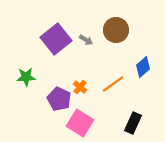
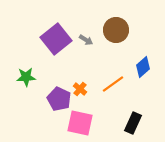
orange cross: moved 2 px down
pink square: rotated 20 degrees counterclockwise
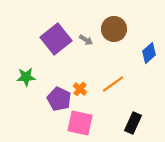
brown circle: moved 2 px left, 1 px up
blue diamond: moved 6 px right, 14 px up
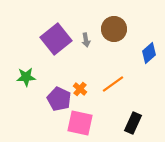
gray arrow: rotated 48 degrees clockwise
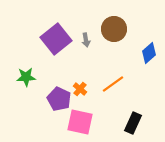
pink square: moved 1 px up
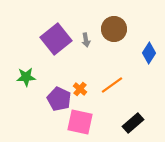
blue diamond: rotated 15 degrees counterclockwise
orange line: moved 1 px left, 1 px down
black rectangle: rotated 25 degrees clockwise
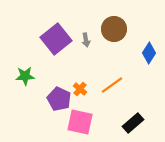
green star: moved 1 px left, 1 px up
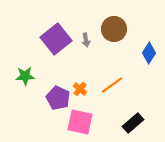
purple pentagon: moved 1 px left, 1 px up
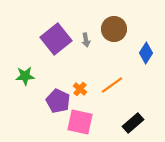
blue diamond: moved 3 px left
purple pentagon: moved 3 px down
